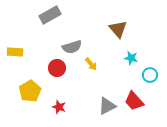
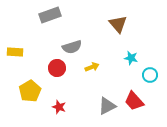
gray rectangle: rotated 10 degrees clockwise
brown triangle: moved 5 px up
yellow arrow: moved 1 px right, 3 px down; rotated 72 degrees counterclockwise
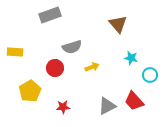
red circle: moved 2 px left
red star: moved 4 px right; rotated 24 degrees counterclockwise
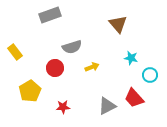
yellow rectangle: rotated 49 degrees clockwise
red trapezoid: moved 3 px up
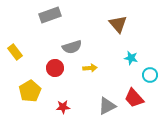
yellow arrow: moved 2 px left, 1 px down; rotated 16 degrees clockwise
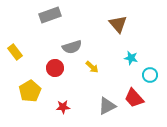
yellow arrow: moved 2 px right, 1 px up; rotated 48 degrees clockwise
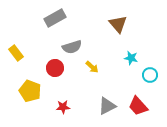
gray rectangle: moved 5 px right, 3 px down; rotated 10 degrees counterclockwise
yellow rectangle: moved 1 px right, 1 px down
yellow pentagon: rotated 20 degrees counterclockwise
red trapezoid: moved 4 px right, 8 px down
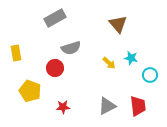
gray semicircle: moved 1 px left, 1 px down
yellow rectangle: rotated 28 degrees clockwise
yellow arrow: moved 17 px right, 4 px up
red trapezoid: rotated 145 degrees counterclockwise
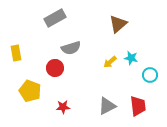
brown triangle: rotated 30 degrees clockwise
yellow arrow: moved 1 px right, 1 px up; rotated 96 degrees clockwise
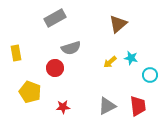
yellow pentagon: moved 1 px down
